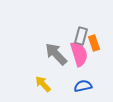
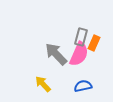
gray rectangle: moved 1 px down
orange rectangle: rotated 42 degrees clockwise
pink semicircle: rotated 40 degrees clockwise
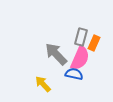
pink semicircle: moved 1 px right, 4 px down
blue semicircle: moved 9 px left, 12 px up; rotated 24 degrees clockwise
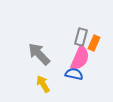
gray arrow: moved 17 px left
yellow arrow: rotated 12 degrees clockwise
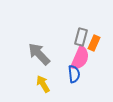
blue semicircle: rotated 72 degrees clockwise
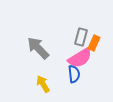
gray arrow: moved 1 px left, 6 px up
pink semicircle: rotated 35 degrees clockwise
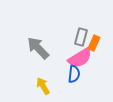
blue semicircle: rotated 12 degrees clockwise
yellow arrow: moved 2 px down
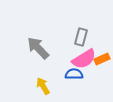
orange rectangle: moved 8 px right, 16 px down; rotated 42 degrees clockwise
pink semicircle: moved 4 px right, 1 px down
blue semicircle: rotated 96 degrees counterclockwise
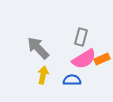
blue semicircle: moved 2 px left, 6 px down
yellow arrow: moved 11 px up; rotated 42 degrees clockwise
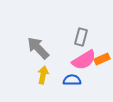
pink semicircle: moved 1 px down
